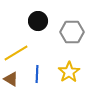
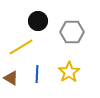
yellow line: moved 5 px right, 6 px up
brown triangle: moved 1 px up
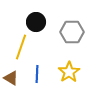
black circle: moved 2 px left, 1 px down
yellow line: rotated 40 degrees counterclockwise
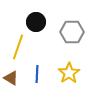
yellow line: moved 3 px left
yellow star: moved 1 px down
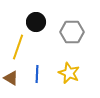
yellow star: rotated 15 degrees counterclockwise
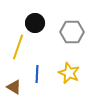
black circle: moved 1 px left, 1 px down
brown triangle: moved 3 px right, 9 px down
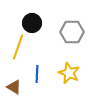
black circle: moved 3 px left
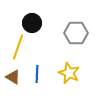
gray hexagon: moved 4 px right, 1 px down
brown triangle: moved 1 px left, 10 px up
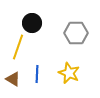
brown triangle: moved 2 px down
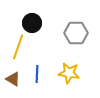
yellow star: rotated 15 degrees counterclockwise
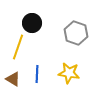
gray hexagon: rotated 20 degrees clockwise
